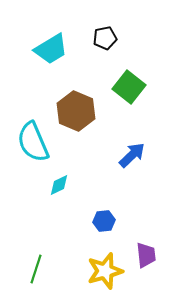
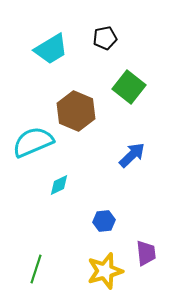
cyan semicircle: rotated 90 degrees clockwise
purple trapezoid: moved 2 px up
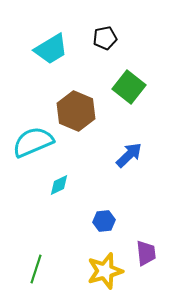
blue arrow: moved 3 px left
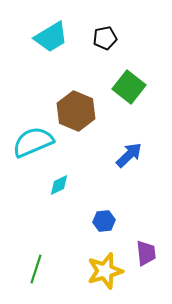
cyan trapezoid: moved 12 px up
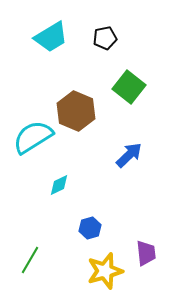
cyan semicircle: moved 5 px up; rotated 9 degrees counterclockwise
blue hexagon: moved 14 px left, 7 px down; rotated 10 degrees counterclockwise
green line: moved 6 px left, 9 px up; rotated 12 degrees clockwise
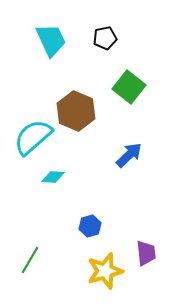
cyan trapezoid: moved 3 px down; rotated 84 degrees counterclockwise
cyan semicircle: rotated 9 degrees counterclockwise
cyan diamond: moved 6 px left, 8 px up; rotated 30 degrees clockwise
blue hexagon: moved 2 px up
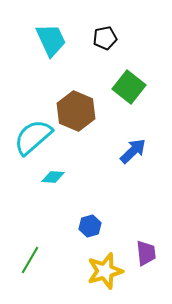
blue arrow: moved 4 px right, 4 px up
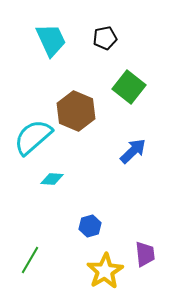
cyan diamond: moved 1 px left, 2 px down
purple trapezoid: moved 1 px left, 1 px down
yellow star: rotated 15 degrees counterclockwise
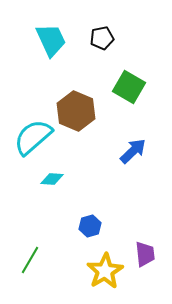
black pentagon: moved 3 px left
green square: rotated 8 degrees counterclockwise
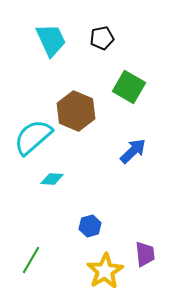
green line: moved 1 px right
